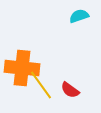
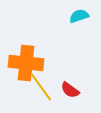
orange cross: moved 4 px right, 5 px up
yellow line: moved 2 px down
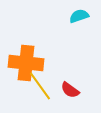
yellow line: moved 1 px left, 1 px up
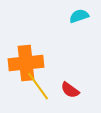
orange cross: rotated 12 degrees counterclockwise
yellow line: moved 2 px left
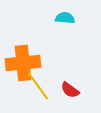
cyan semicircle: moved 14 px left, 2 px down; rotated 24 degrees clockwise
orange cross: moved 3 px left
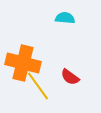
orange cross: rotated 20 degrees clockwise
red semicircle: moved 13 px up
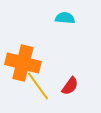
red semicircle: moved 9 px down; rotated 90 degrees counterclockwise
